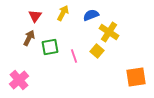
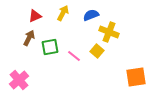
red triangle: rotated 32 degrees clockwise
yellow cross: rotated 12 degrees counterclockwise
pink line: rotated 32 degrees counterclockwise
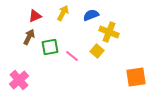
brown arrow: moved 1 px up
pink line: moved 2 px left
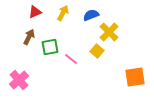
red triangle: moved 4 px up
yellow cross: rotated 24 degrees clockwise
pink line: moved 1 px left, 3 px down
orange square: moved 1 px left
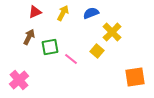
blue semicircle: moved 2 px up
yellow cross: moved 3 px right
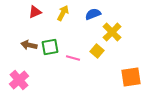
blue semicircle: moved 2 px right, 1 px down
brown arrow: moved 8 px down; rotated 105 degrees counterclockwise
pink line: moved 2 px right, 1 px up; rotated 24 degrees counterclockwise
orange square: moved 4 px left
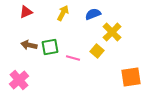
red triangle: moved 9 px left
